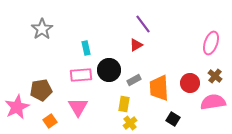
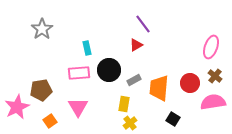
pink ellipse: moved 4 px down
cyan rectangle: moved 1 px right
pink rectangle: moved 2 px left, 2 px up
orange trapezoid: rotated 8 degrees clockwise
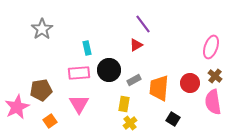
pink semicircle: rotated 90 degrees counterclockwise
pink triangle: moved 1 px right, 3 px up
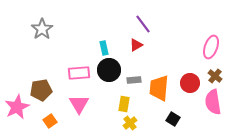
cyan rectangle: moved 17 px right
gray rectangle: rotated 24 degrees clockwise
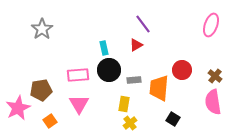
pink ellipse: moved 22 px up
pink rectangle: moved 1 px left, 2 px down
red circle: moved 8 px left, 13 px up
pink star: moved 1 px right, 1 px down
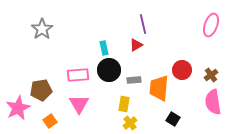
purple line: rotated 24 degrees clockwise
brown cross: moved 4 px left, 1 px up; rotated 16 degrees clockwise
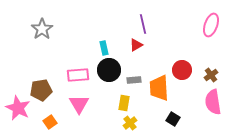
orange trapezoid: rotated 8 degrees counterclockwise
yellow rectangle: moved 1 px up
pink star: rotated 20 degrees counterclockwise
orange square: moved 1 px down
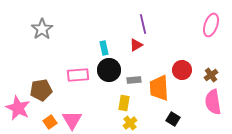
pink triangle: moved 7 px left, 16 px down
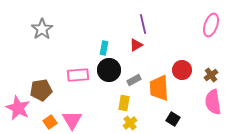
cyan rectangle: rotated 24 degrees clockwise
gray rectangle: rotated 24 degrees counterclockwise
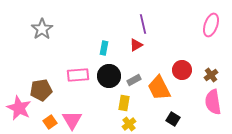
black circle: moved 6 px down
orange trapezoid: rotated 24 degrees counterclockwise
pink star: moved 1 px right
yellow cross: moved 1 px left, 1 px down
